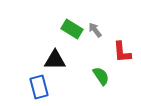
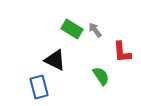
black triangle: rotated 25 degrees clockwise
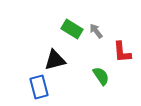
gray arrow: moved 1 px right, 1 px down
black triangle: rotated 40 degrees counterclockwise
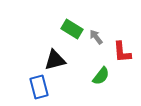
gray arrow: moved 6 px down
green semicircle: rotated 72 degrees clockwise
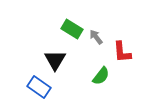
black triangle: rotated 45 degrees counterclockwise
blue rectangle: rotated 40 degrees counterclockwise
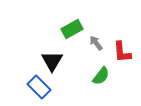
green rectangle: rotated 60 degrees counterclockwise
gray arrow: moved 6 px down
black triangle: moved 3 px left, 1 px down
blue rectangle: rotated 10 degrees clockwise
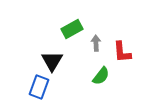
gray arrow: rotated 35 degrees clockwise
blue rectangle: rotated 65 degrees clockwise
